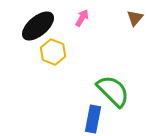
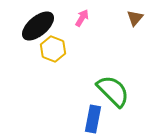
yellow hexagon: moved 3 px up
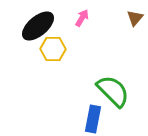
yellow hexagon: rotated 20 degrees counterclockwise
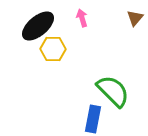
pink arrow: rotated 48 degrees counterclockwise
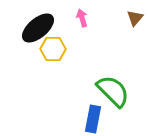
black ellipse: moved 2 px down
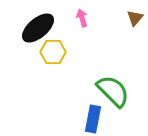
yellow hexagon: moved 3 px down
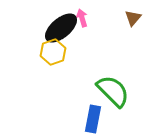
brown triangle: moved 2 px left
black ellipse: moved 23 px right
yellow hexagon: rotated 20 degrees counterclockwise
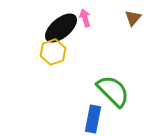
pink arrow: moved 3 px right
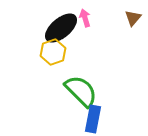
green semicircle: moved 32 px left
